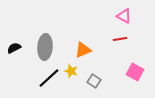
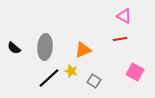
black semicircle: rotated 112 degrees counterclockwise
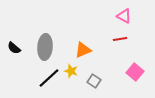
pink square: rotated 12 degrees clockwise
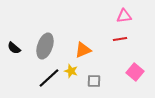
pink triangle: rotated 35 degrees counterclockwise
gray ellipse: moved 1 px up; rotated 15 degrees clockwise
gray square: rotated 32 degrees counterclockwise
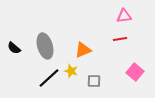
gray ellipse: rotated 35 degrees counterclockwise
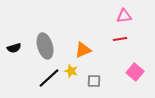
black semicircle: rotated 56 degrees counterclockwise
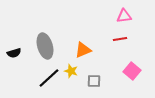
black semicircle: moved 5 px down
pink square: moved 3 px left, 1 px up
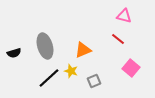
pink triangle: rotated 21 degrees clockwise
red line: moved 2 px left; rotated 48 degrees clockwise
pink square: moved 1 px left, 3 px up
gray square: rotated 24 degrees counterclockwise
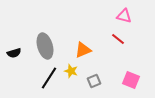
pink square: moved 12 px down; rotated 18 degrees counterclockwise
black line: rotated 15 degrees counterclockwise
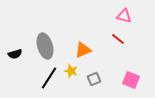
black semicircle: moved 1 px right, 1 px down
gray square: moved 2 px up
